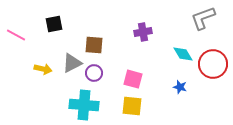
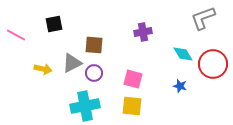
blue star: moved 1 px up
cyan cross: moved 1 px right, 1 px down; rotated 16 degrees counterclockwise
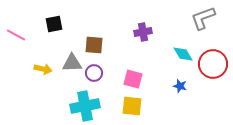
gray triangle: rotated 25 degrees clockwise
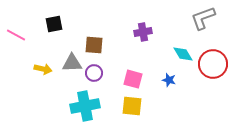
blue star: moved 11 px left, 6 px up
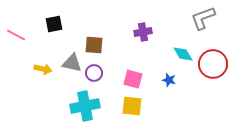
gray triangle: rotated 15 degrees clockwise
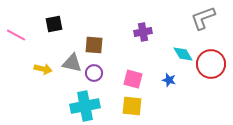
red circle: moved 2 px left
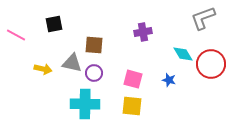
cyan cross: moved 2 px up; rotated 12 degrees clockwise
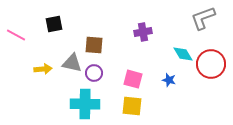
yellow arrow: rotated 18 degrees counterclockwise
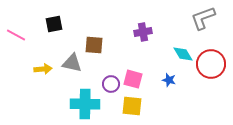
purple circle: moved 17 px right, 11 px down
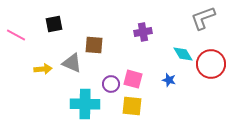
gray triangle: rotated 10 degrees clockwise
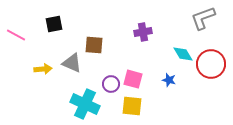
cyan cross: rotated 24 degrees clockwise
